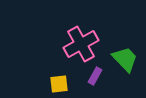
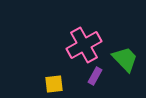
pink cross: moved 3 px right, 1 px down
yellow square: moved 5 px left
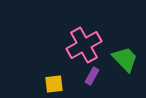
purple rectangle: moved 3 px left
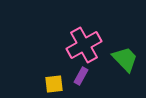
purple rectangle: moved 11 px left
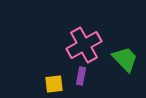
purple rectangle: rotated 18 degrees counterclockwise
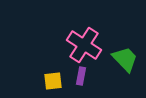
pink cross: rotated 28 degrees counterclockwise
yellow square: moved 1 px left, 3 px up
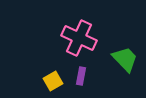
pink cross: moved 5 px left, 7 px up; rotated 8 degrees counterclockwise
yellow square: rotated 24 degrees counterclockwise
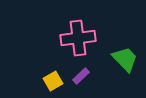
pink cross: moved 1 px left; rotated 32 degrees counterclockwise
purple rectangle: rotated 36 degrees clockwise
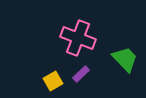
pink cross: rotated 28 degrees clockwise
purple rectangle: moved 2 px up
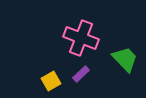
pink cross: moved 3 px right
yellow square: moved 2 px left
